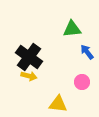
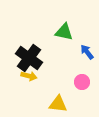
green triangle: moved 8 px left, 3 px down; rotated 18 degrees clockwise
black cross: moved 1 px down
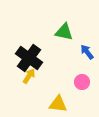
yellow arrow: rotated 70 degrees counterclockwise
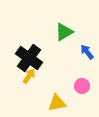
green triangle: rotated 42 degrees counterclockwise
pink circle: moved 4 px down
yellow triangle: moved 1 px left, 1 px up; rotated 18 degrees counterclockwise
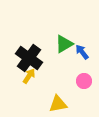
green triangle: moved 12 px down
blue arrow: moved 5 px left
pink circle: moved 2 px right, 5 px up
yellow triangle: moved 1 px right, 1 px down
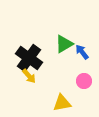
yellow arrow: rotated 105 degrees clockwise
yellow triangle: moved 4 px right, 1 px up
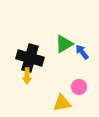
black cross: moved 1 px right; rotated 20 degrees counterclockwise
yellow arrow: moved 2 px left; rotated 42 degrees clockwise
pink circle: moved 5 px left, 6 px down
